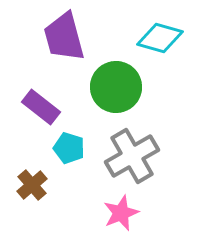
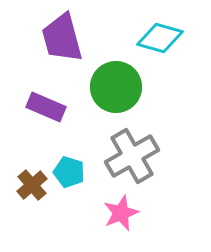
purple trapezoid: moved 2 px left, 1 px down
purple rectangle: moved 5 px right; rotated 15 degrees counterclockwise
cyan pentagon: moved 24 px down
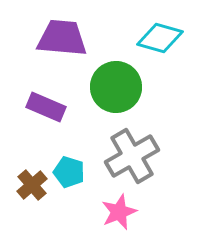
purple trapezoid: rotated 110 degrees clockwise
pink star: moved 2 px left, 1 px up
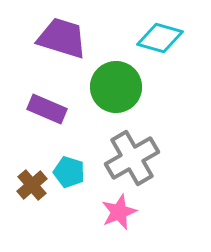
purple trapezoid: rotated 12 degrees clockwise
purple rectangle: moved 1 px right, 2 px down
gray cross: moved 2 px down
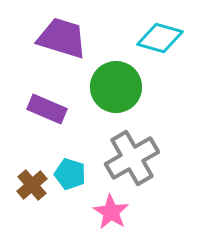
cyan pentagon: moved 1 px right, 2 px down
pink star: moved 8 px left; rotated 18 degrees counterclockwise
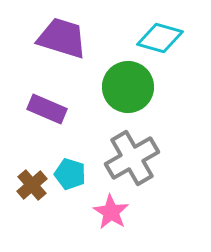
green circle: moved 12 px right
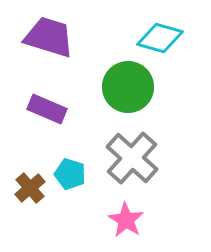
purple trapezoid: moved 13 px left, 1 px up
gray cross: rotated 18 degrees counterclockwise
brown cross: moved 2 px left, 3 px down
pink star: moved 15 px right, 8 px down
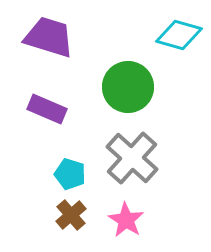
cyan diamond: moved 19 px right, 3 px up
brown cross: moved 41 px right, 27 px down
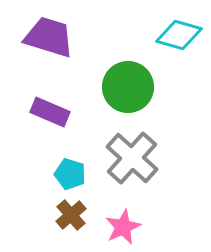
purple rectangle: moved 3 px right, 3 px down
pink star: moved 3 px left, 7 px down; rotated 15 degrees clockwise
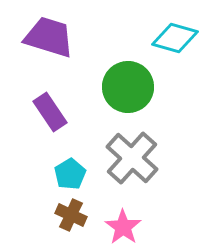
cyan diamond: moved 4 px left, 3 px down
purple rectangle: rotated 33 degrees clockwise
cyan pentagon: rotated 24 degrees clockwise
brown cross: rotated 24 degrees counterclockwise
pink star: rotated 12 degrees counterclockwise
